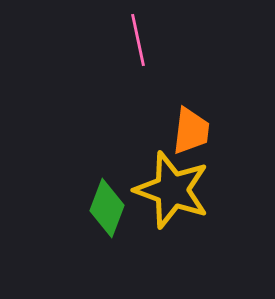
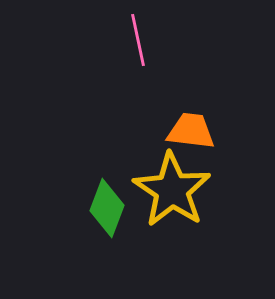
orange trapezoid: rotated 90 degrees counterclockwise
yellow star: rotated 14 degrees clockwise
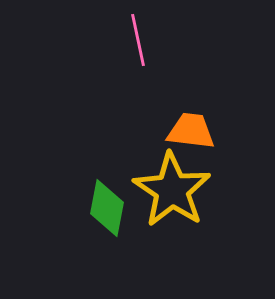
green diamond: rotated 10 degrees counterclockwise
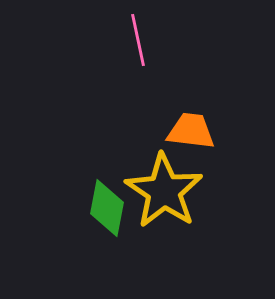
yellow star: moved 8 px left, 1 px down
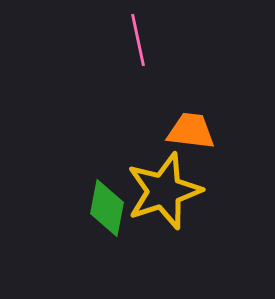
yellow star: rotated 20 degrees clockwise
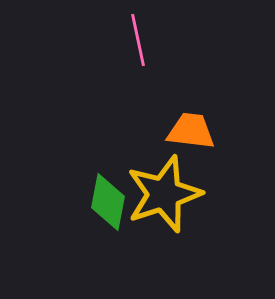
yellow star: moved 3 px down
green diamond: moved 1 px right, 6 px up
